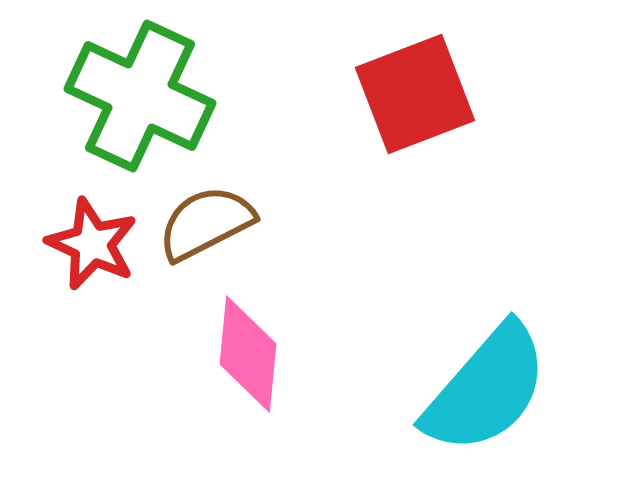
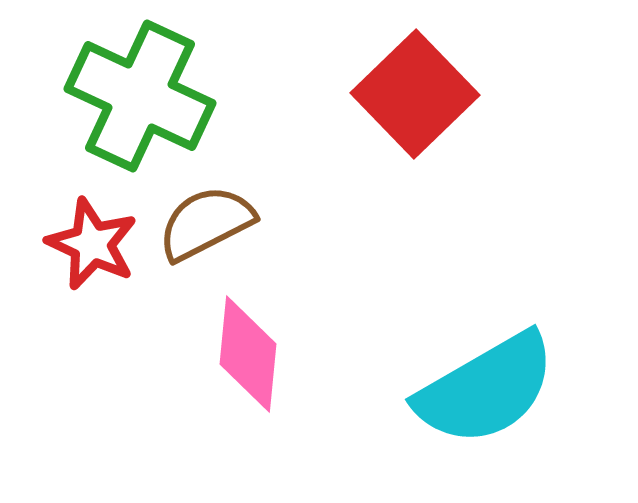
red square: rotated 23 degrees counterclockwise
cyan semicircle: rotated 19 degrees clockwise
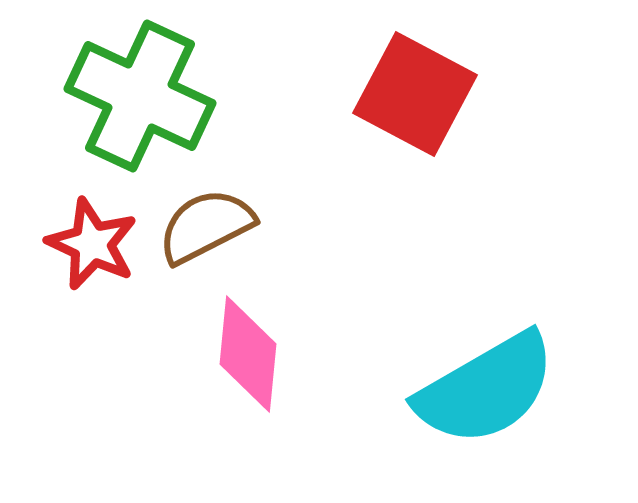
red square: rotated 18 degrees counterclockwise
brown semicircle: moved 3 px down
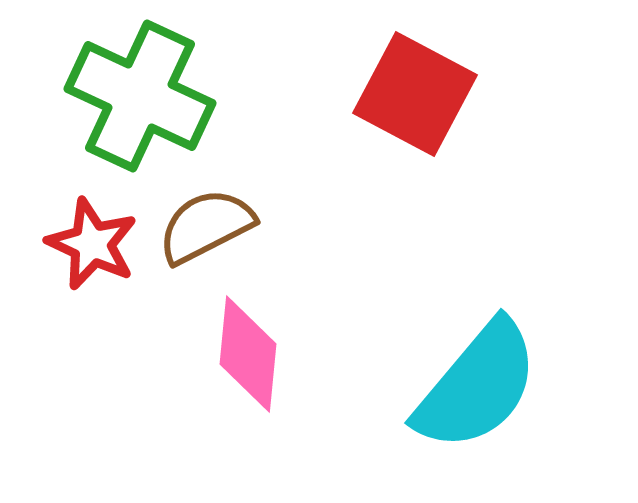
cyan semicircle: moved 9 px left, 3 px up; rotated 20 degrees counterclockwise
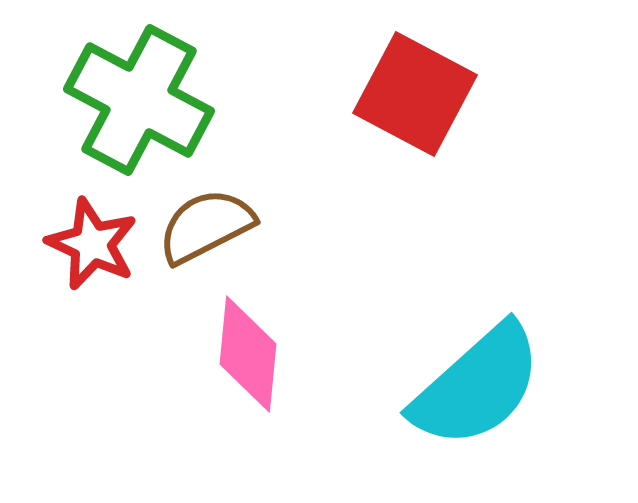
green cross: moved 1 px left, 4 px down; rotated 3 degrees clockwise
cyan semicircle: rotated 8 degrees clockwise
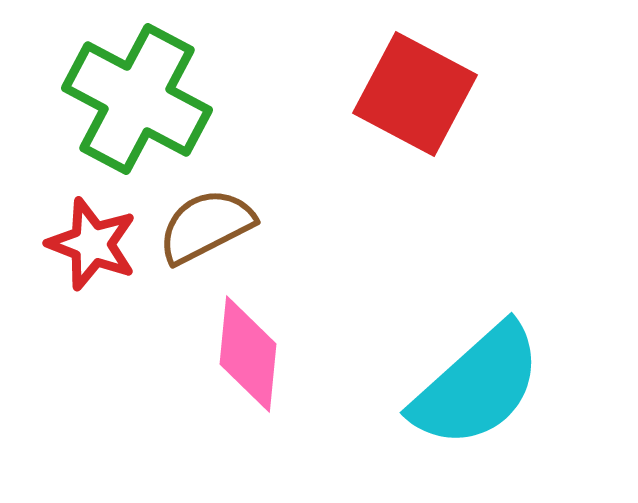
green cross: moved 2 px left, 1 px up
red star: rotated 4 degrees counterclockwise
